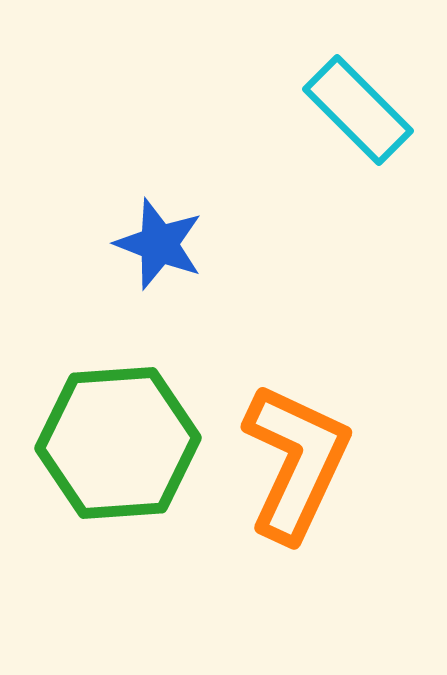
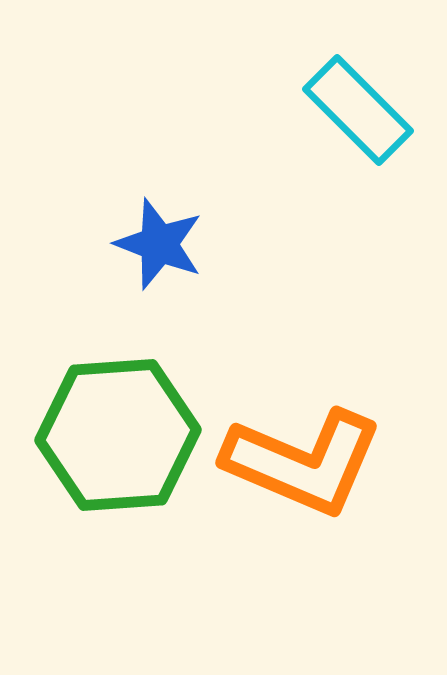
green hexagon: moved 8 px up
orange L-shape: moved 7 px right; rotated 88 degrees clockwise
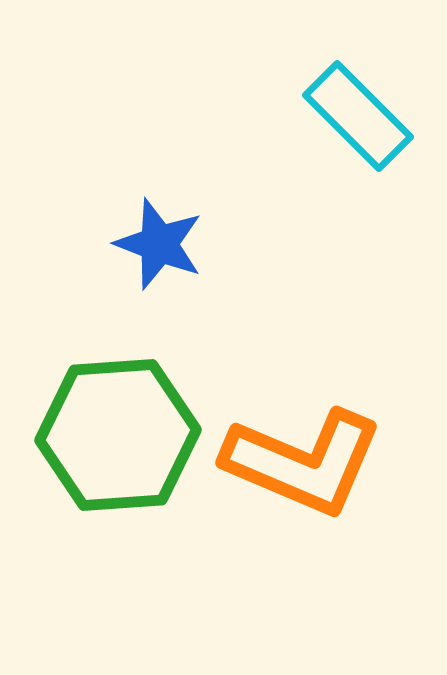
cyan rectangle: moved 6 px down
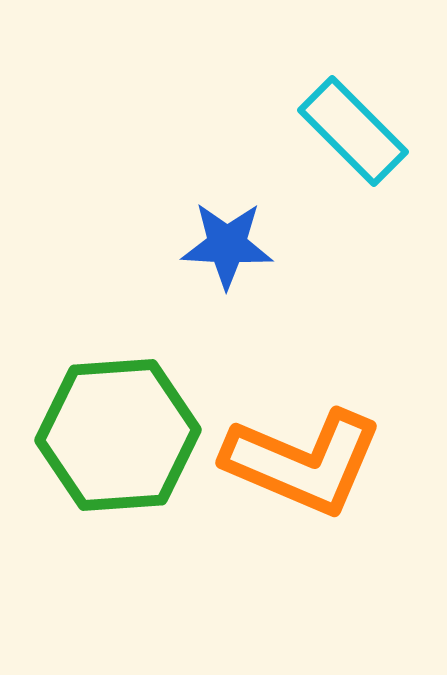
cyan rectangle: moved 5 px left, 15 px down
blue star: moved 68 px right, 1 px down; rotated 18 degrees counterclockwise
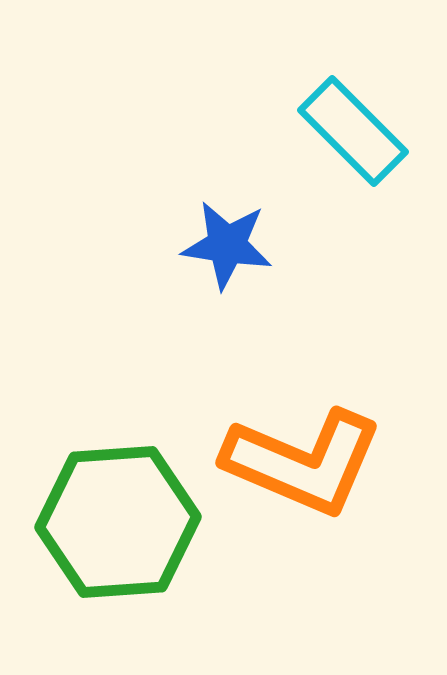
blue star: rotated 6 degrees clockwise
green hexagon: moved 87 px down
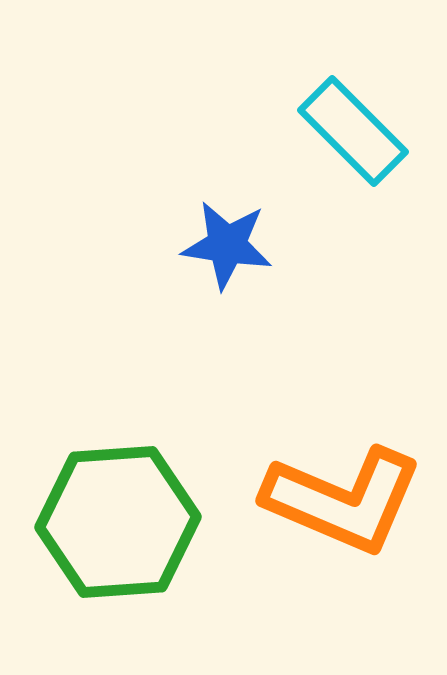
orange L-shape: moved 40 px right, 38 px down
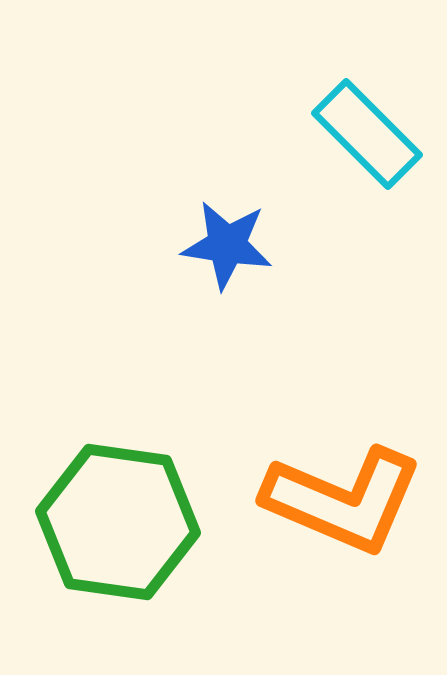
cyan rectangle: moved 14 px right, 3 px down
green hexagon: rotated 12 degrees clockwise
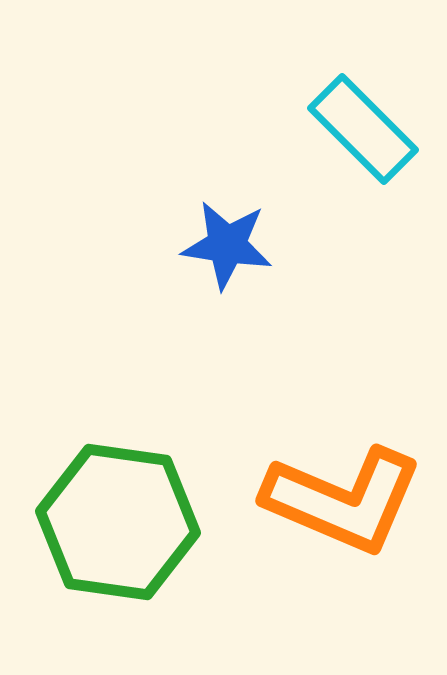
cyan rectangle: moved 4 px left, 5 px up
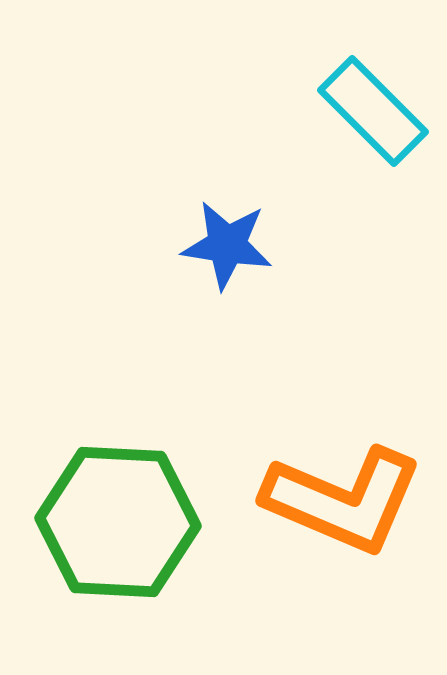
cyan rectangle: moved 10 px right, 18 px up
green hexagon: rotated 5 degrees counterclockwise
